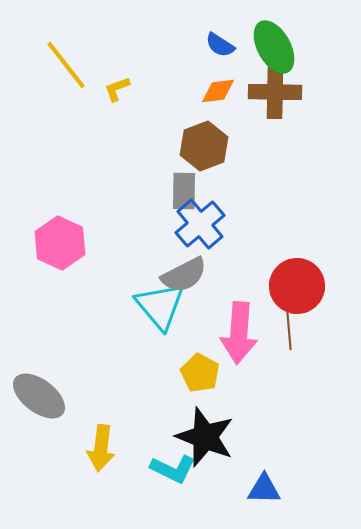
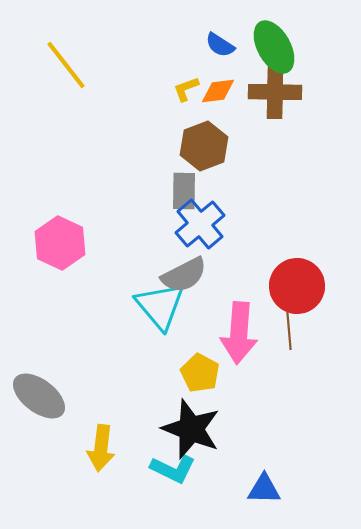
yellow L-shape: moved 69 px right
black star: moved 14 px left, 8 px up
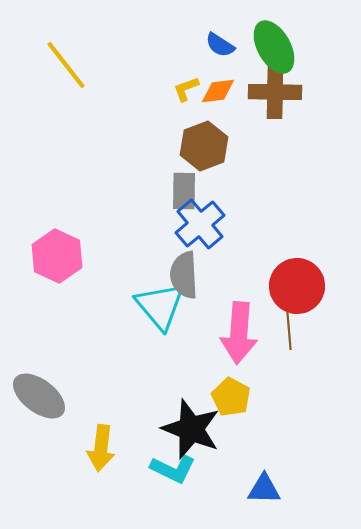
pink hexagon: moved 3 px left, 13 px down
gray semicircle: rotated 114 degrees clockwise
yellow pentagon: moved 31 px right, 24 px down
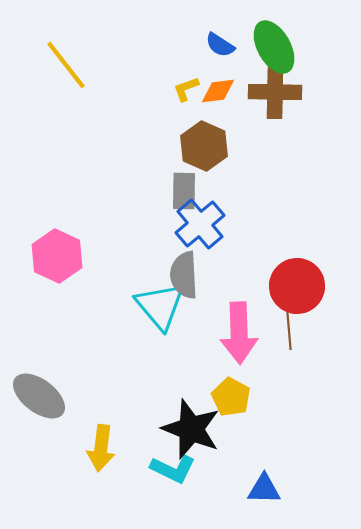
brown hexagon: rotated 15 degrees counterclockwise
pink arrow: rotated 6 degrees counterclockwise
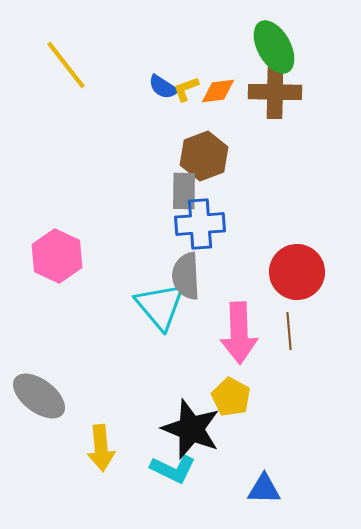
blue semicircle: moved 57 px left, 42 px down
brown hexagon: moved 10 px down; rotated 15 degrees clockwise
blue cross: rotated 36 degrees clockwise
gray semicircle: moved 2 px right, 1 px down
red circle: moved 14 px up
yellow arrow: rotated 12 degrees counterclockwise
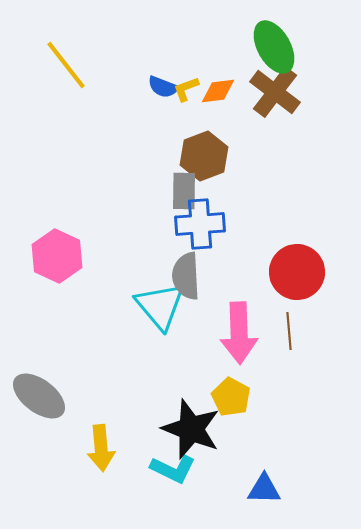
blue semicircle: rotated 12 degrees counterclockwise
brown cross: rotated 36 degrees clockwise
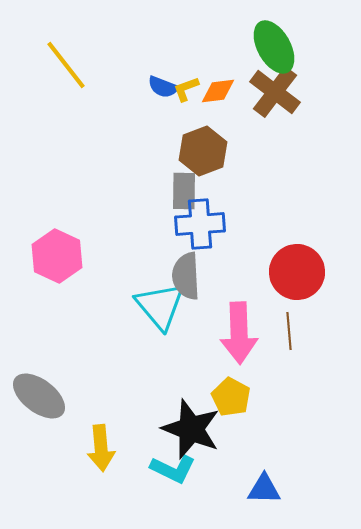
brown hexagon: moved 1 px left, 5 px up
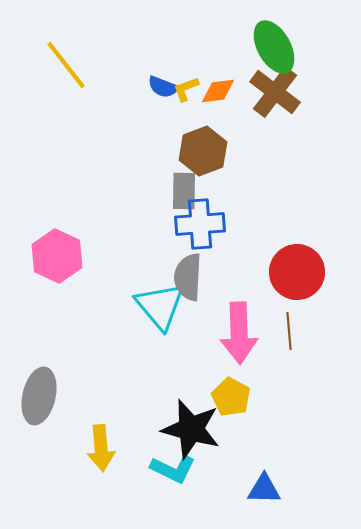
gray semicircle: moved 2 px right, 1 px down; rotated 6 degrees clockwise
gray ellipse: rotated 66 degrees clockwise
black star: rotated 6 degrees counterclockwise
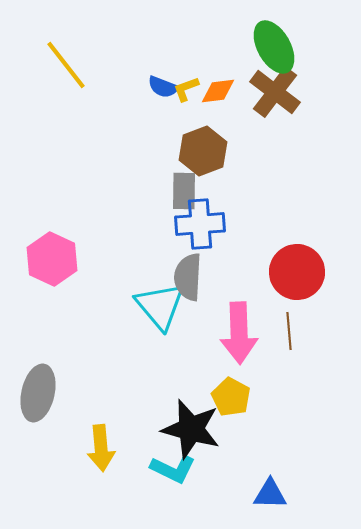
pink hexagon: moved 5 px left, 3 px down
gray ellipse: moved 1 px left, 3 px up
blue triangle: moved 6 px right, 5 px down
